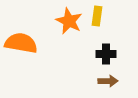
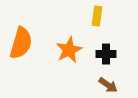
orange star: moved 29 px down; rotated 20 degrees clockwise
orange semicircle: rotated 96 degrees clockwise
brown arrow: moved 4 px down; rotated 36 degrees clockwise
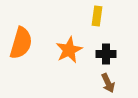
brown arrow: moved 2 px up; rotated 30 degrees clockwise
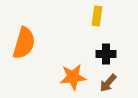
orange semicircle: moved 3 px right
orange star: moved 4 px right, 27 px down; rotated 20 degrees clockwise
brown arrow: rotated 66 degrees clockwise
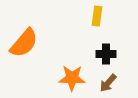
orange semicircle: rotated 24 degrees clockwise
orange star: moved 1 px left, 1 px down; rotated 8 degrees clockwise
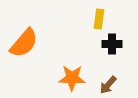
yellow rectangle: moved 2 px right, 3 px down
black cross: moved 6 px right, 10 px up
brown arrow: moved 2 px down
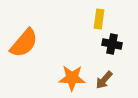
black cross: rotated 12 degrees clockwise
brown arrow: moved 4 px left, 5 px up
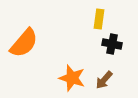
orange star: rotated 16 degrees clockwise
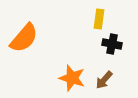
orange semicircle: moved 5 px up
